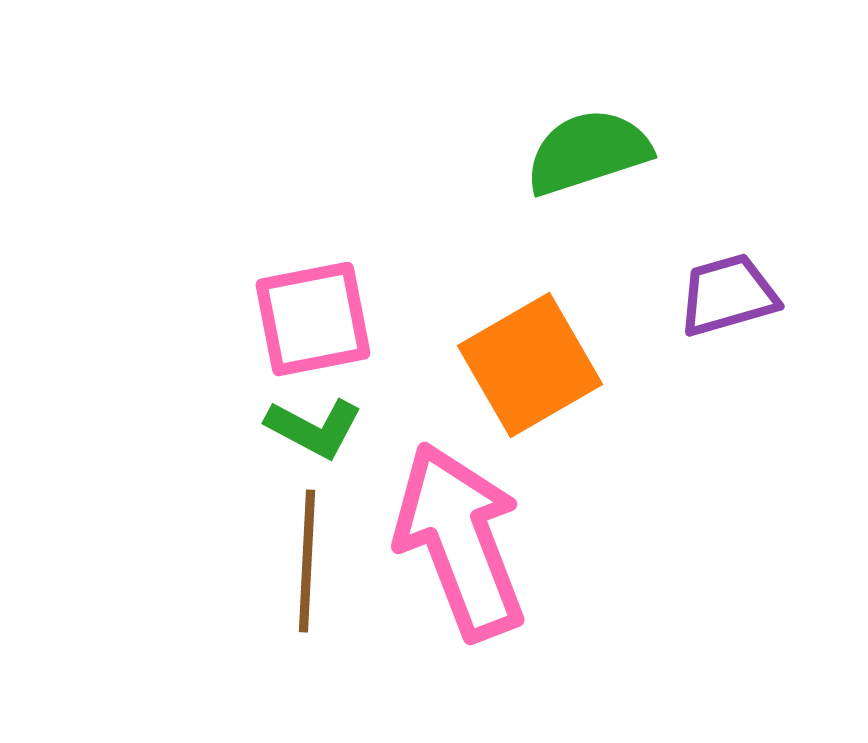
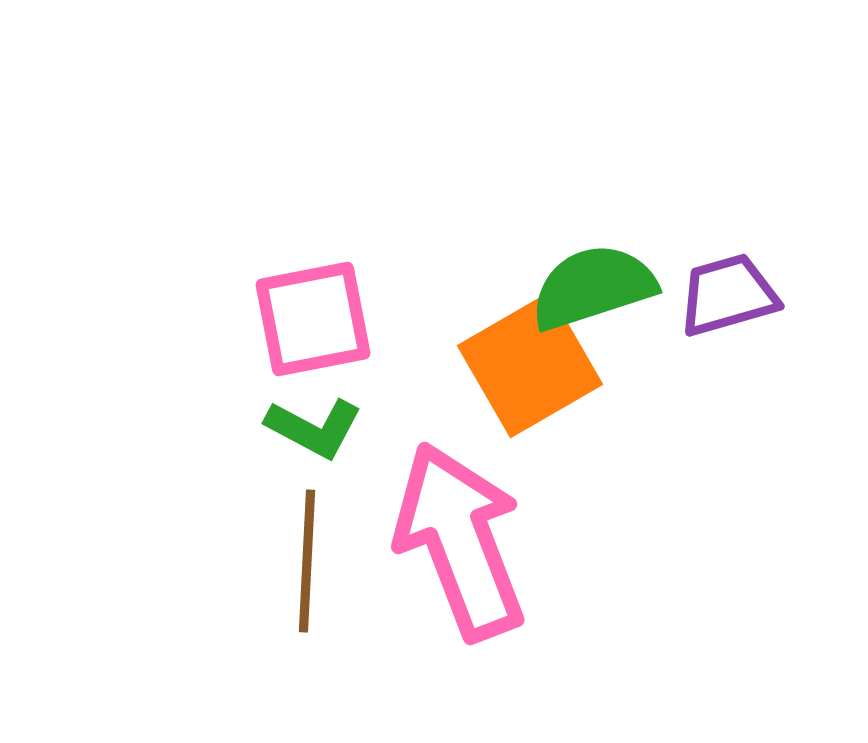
green semicircle: moved 5 px right, 135 px down
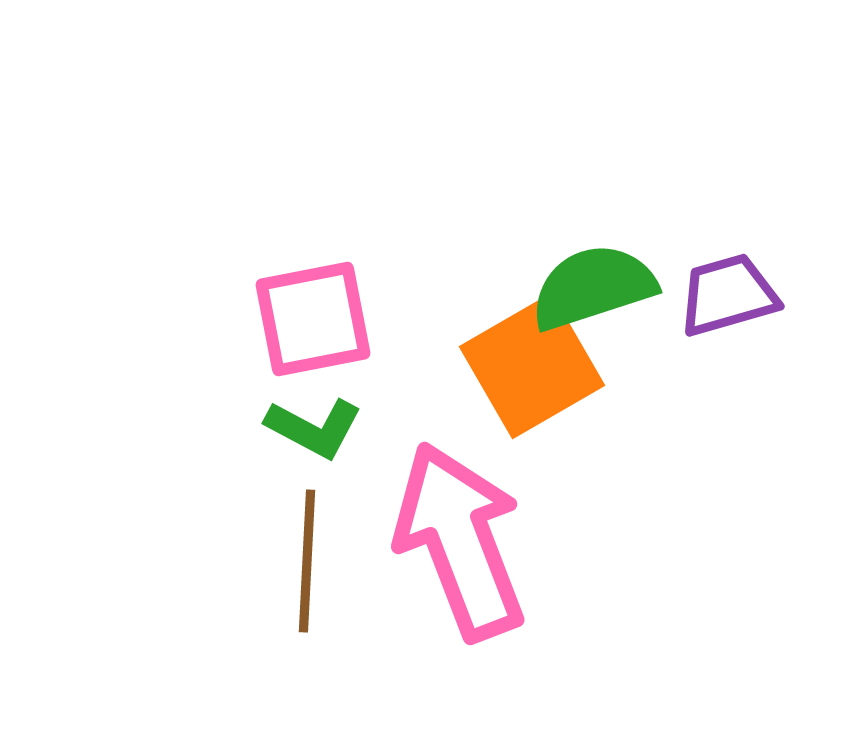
orange square: moved 2 px right, 1 px down
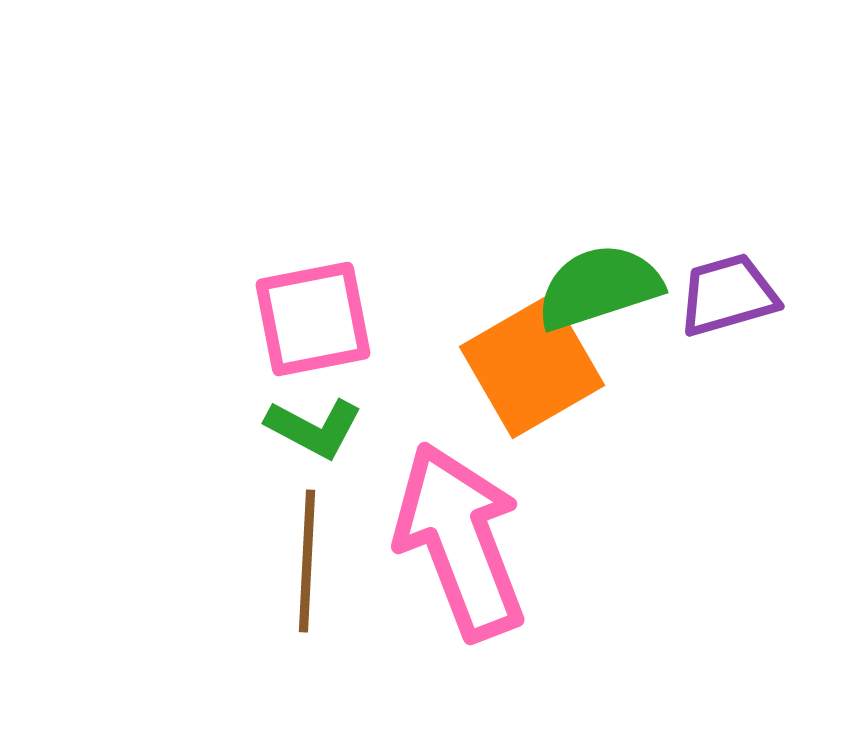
green semicircle: moved 6 px right
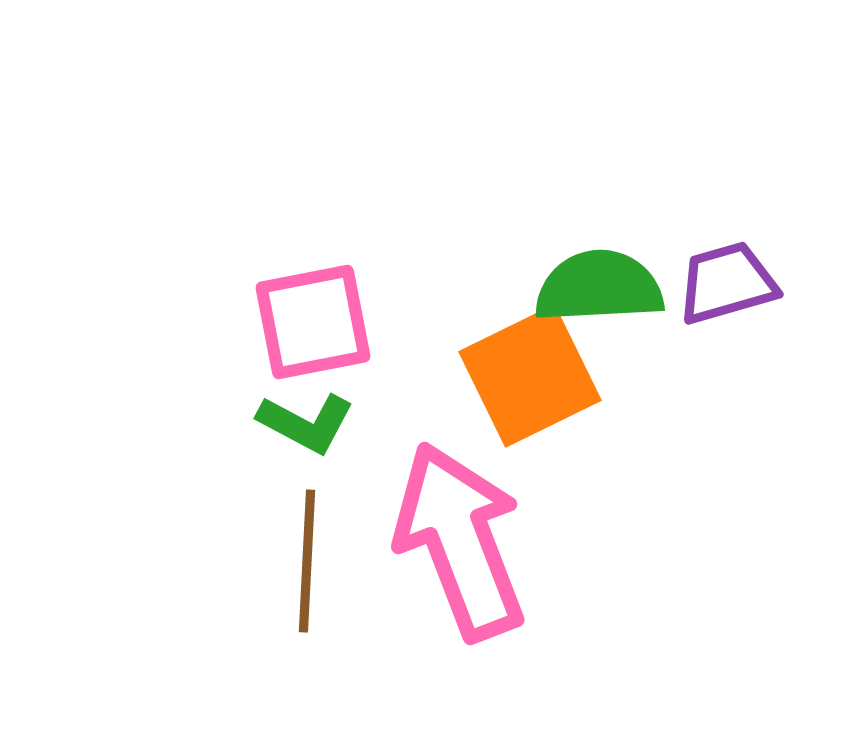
green semicircle: rotated 15 degrees clockwise
purple trapezoid: moved 1 px left, 12 px up
pink square: moved 3 px down
orange square: moved 2 px left, 10 px down; rotated 4 degrees clockwise
green L-shape: moved 8 px left, 5 px up
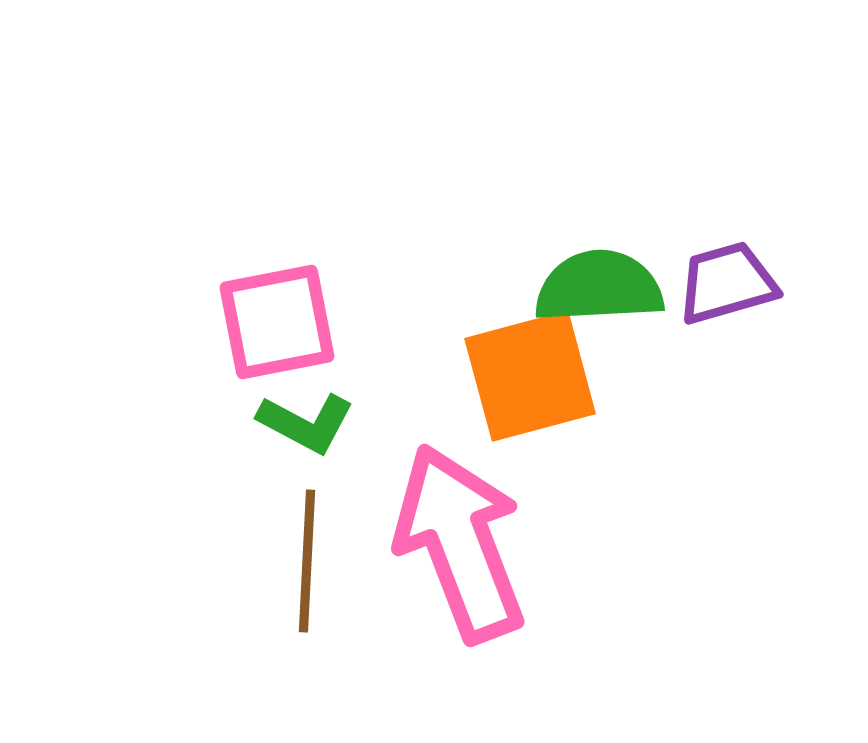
pink square: moved 36 px left
orange square: rotated 11 degrees clockwise
pink arrow: moved 2 px down
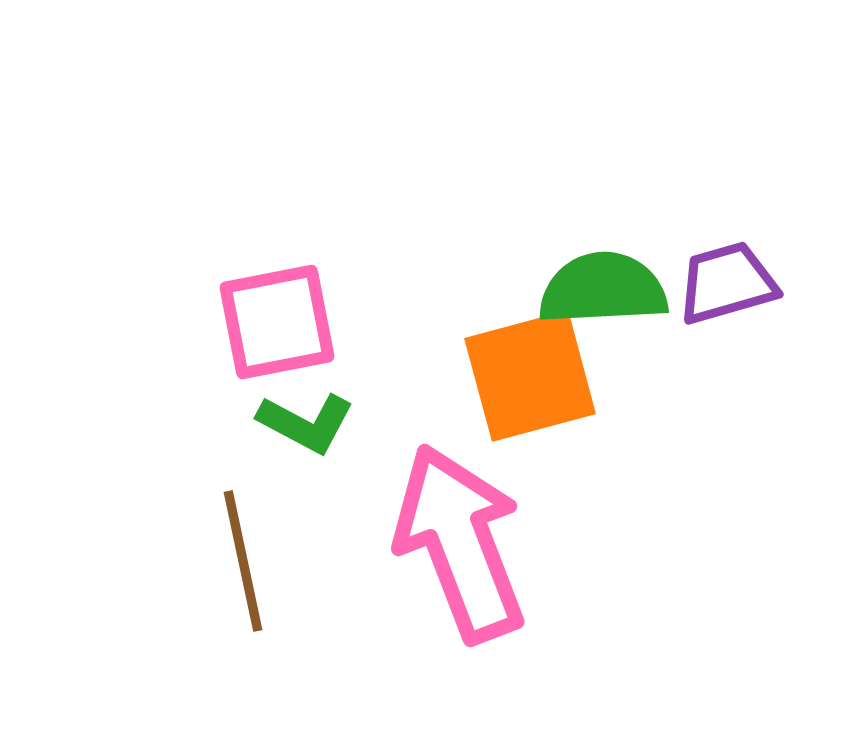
green semicircle: moved 4 px right, 2 px down
brown line: moved 64 px left; rotated 15 degrees counterclockwise
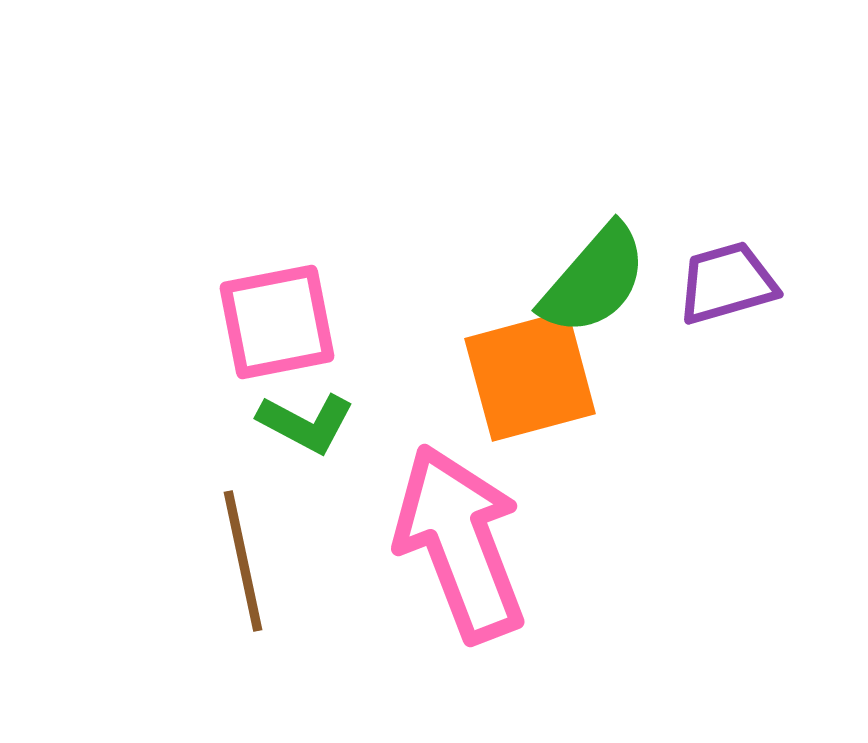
green semicircle: moved 9 px left, 9 px up; rotated 134 degrees clockwise
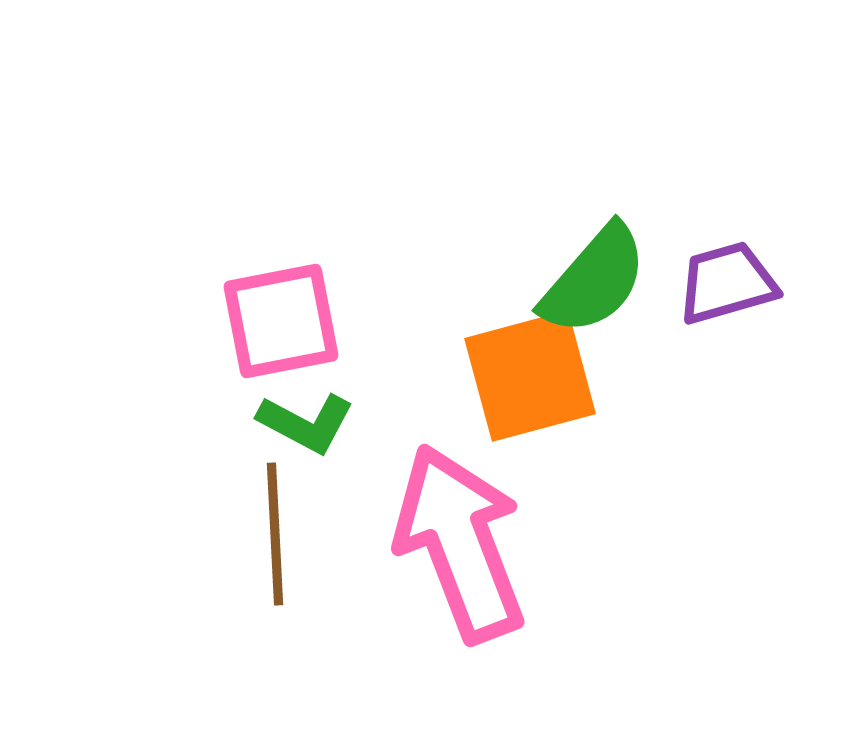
pink square: moved 4 px right, 1 px up
brown line: moved 32 px right, 27 px up; rotated 9 degrees clockwise
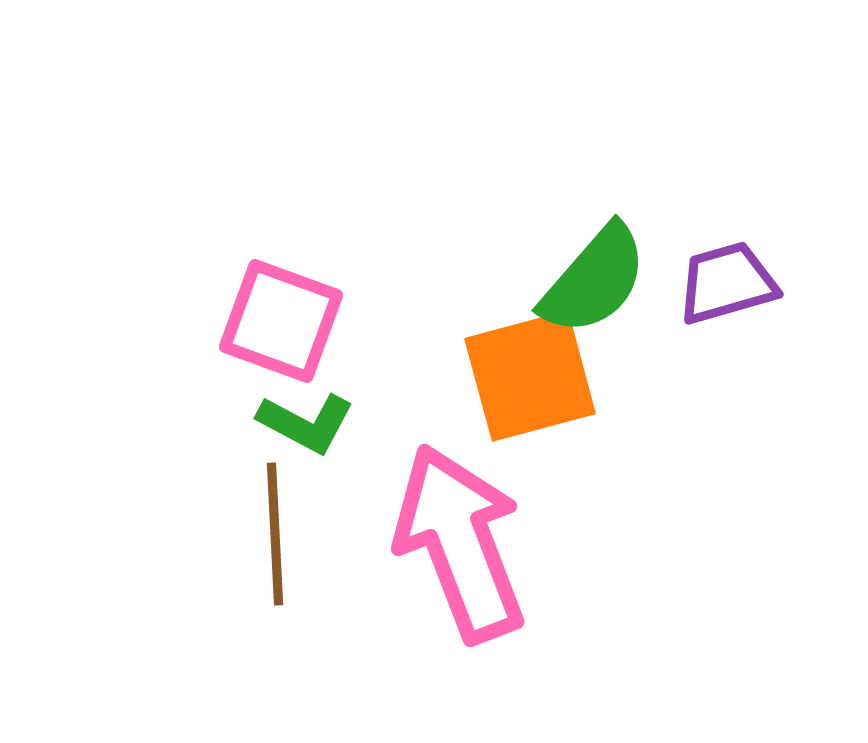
pink square: rotated 31 degrees clockwise
